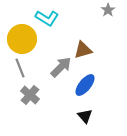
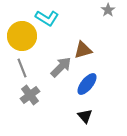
yellow circle: moved 3 px up
gray line: moved 2 px right
blue ellipse: moved 2 px right, 1 px up
gray cross: rotated 12 degrees clockwise
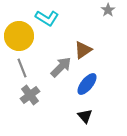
yellow circle: moved 3 px left
brown triangle: rotated 18 degrees counterclockwise
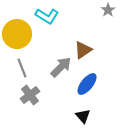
cyan L-shape: moved 2 px up
yellow circle: moved 2 px left, 2 px up
black triangle: moved 2 px left
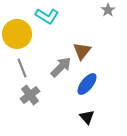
brown triangle: moved 1 px left, 1 px down; rotated 18 degrees counterclockwise
black triangle: moved 4 px right, 1 px down
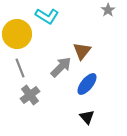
gray line: moved 2 px left
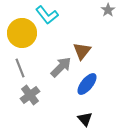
cyan L-shape: moved 1 px up; rotated 20 degrees clockwise
yellow circle: moved 5 px right, 1 px up
black triangle: moved 2 px left, 2 px down
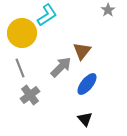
cyan L-shape: rotated 85 degrees counterclockwise
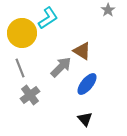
cyan L-shape: moved 1 px right, 3 px down
brown triangle: rotated 36 degrees counterclockwise
